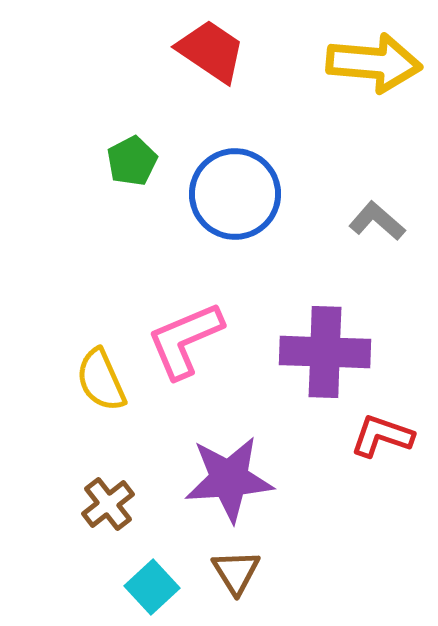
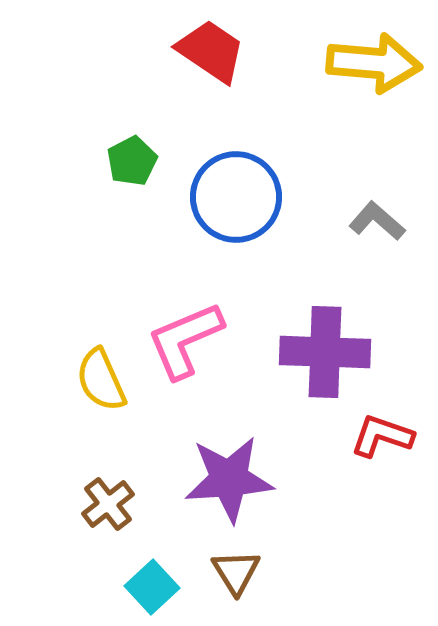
blue circle: moved 1 px right, 3 px down
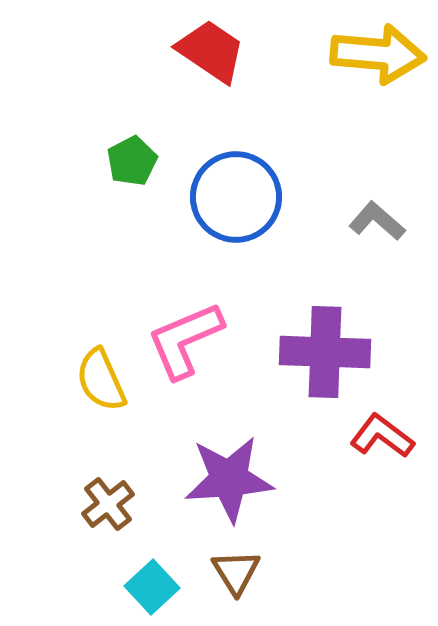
yellow arrow: moved 4 px right, 9 px up
red L-shape: rotated 18 degrees clockwise
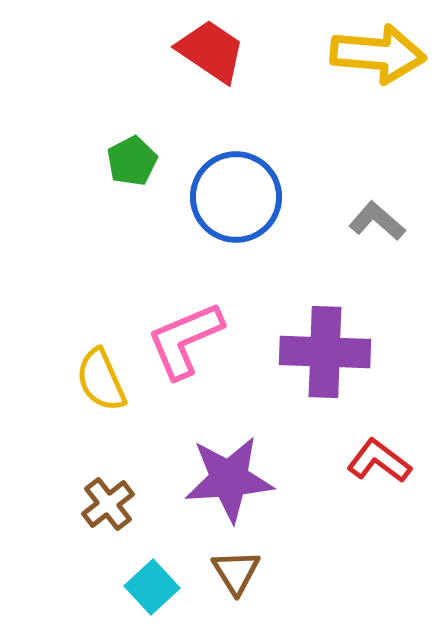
red L-shape: moved 3 px left, 25 px down
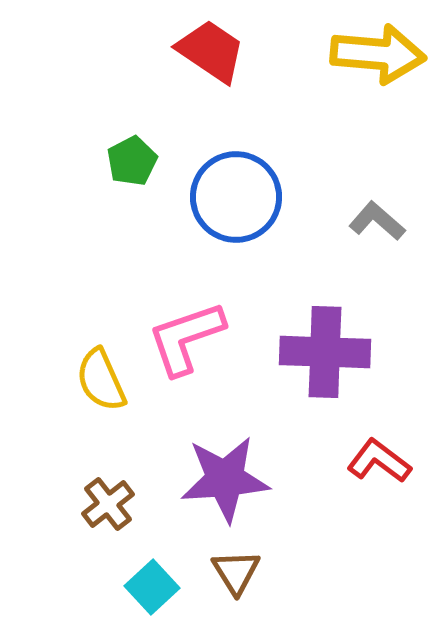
pink L-shape: moved 1 px right, 2 px up; rotated 4 degrees clockwise
purple star: moved 4 px left
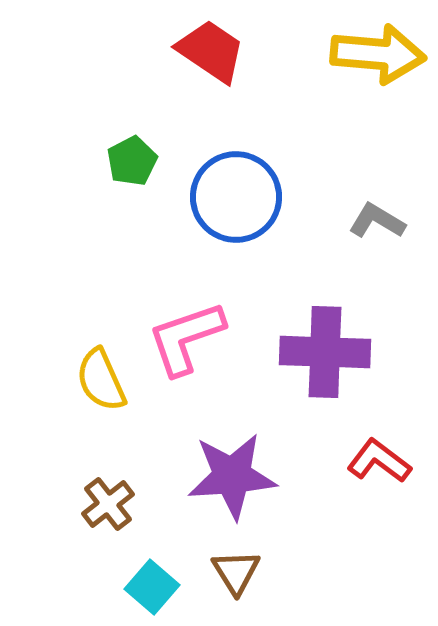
gray L-shape: rotated 10 degrees counterclockwise
purple star: moved 7 px right, 3 px up
cyan square: rotated 6 degrees counterclockwise
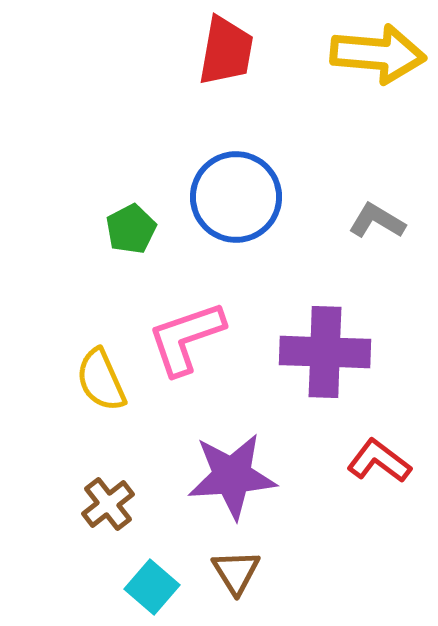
red trapezoid: moved 15 px right; rotated 66 degrees clockwise
green pentagon: moved 1 px left, 68 px down
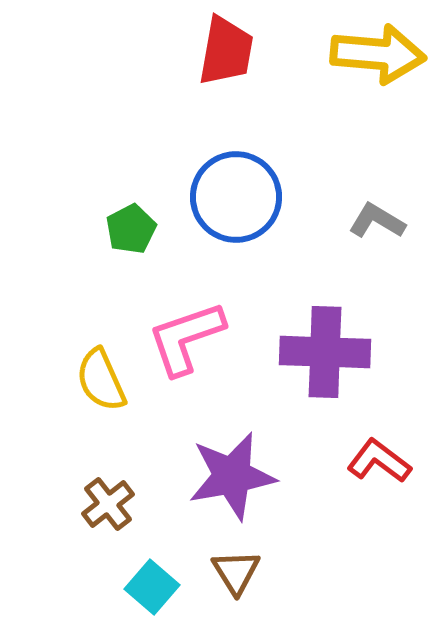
purple star: rotated 6 degrees counterclockwise
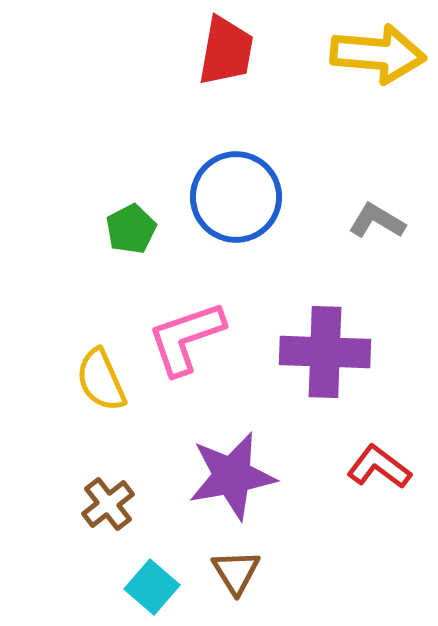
red L-shape: moved 6 px down
